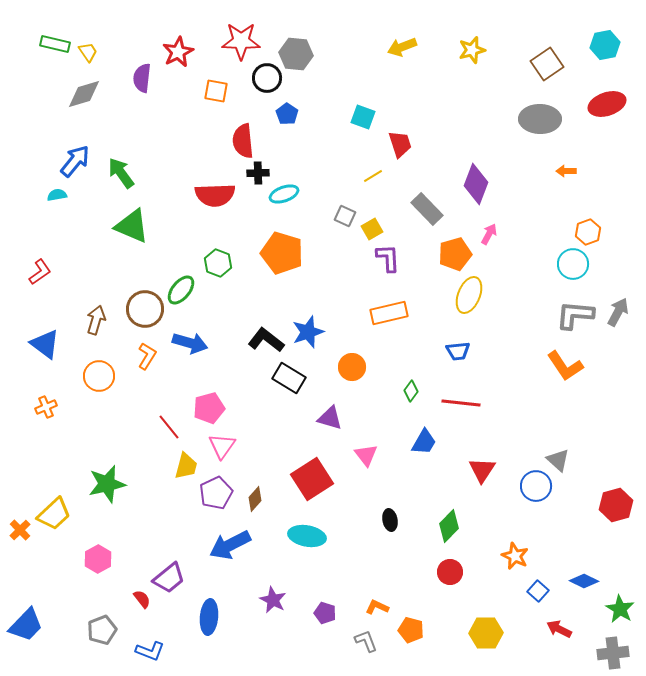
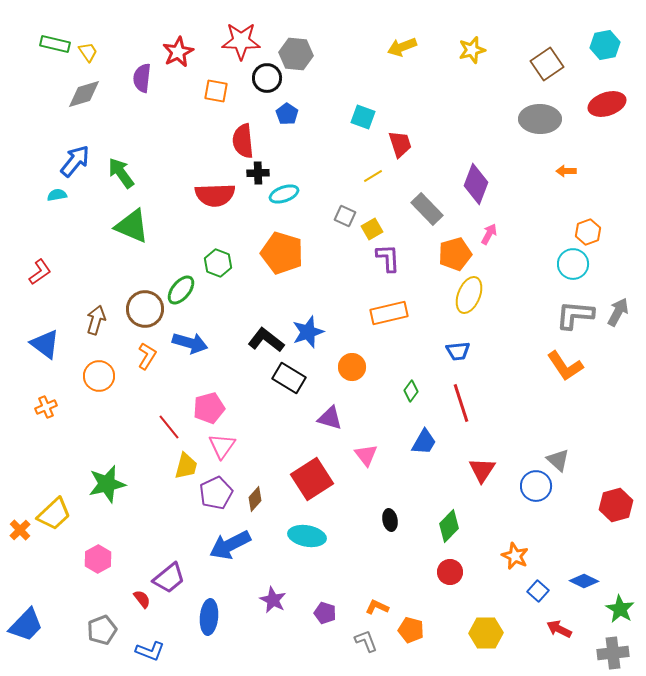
red line at (461, 403): rotated 66 degrees clockwise
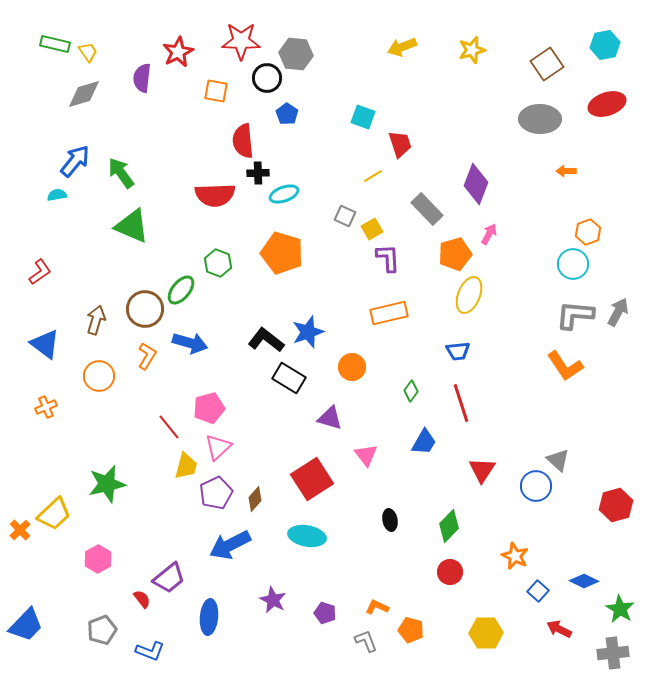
pink triangle at (222, 446): moved 4 px left, 1 px down; rotated 12 degrees clockwise
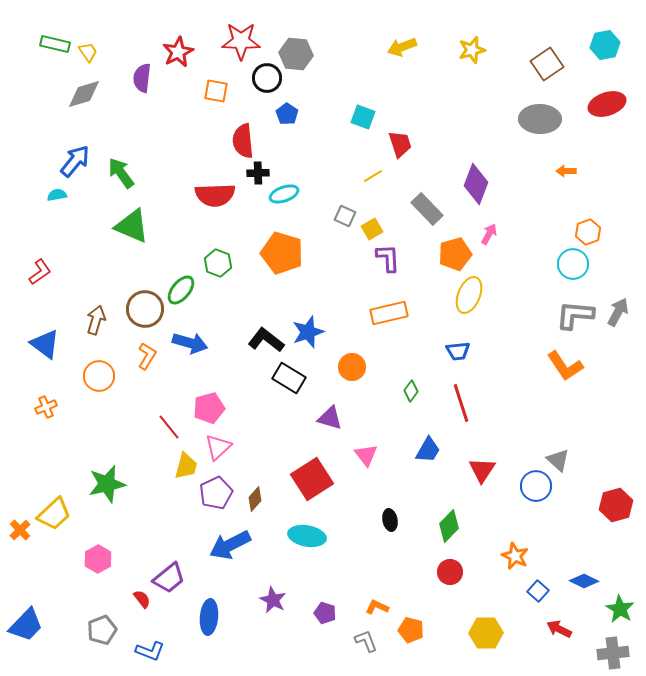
blue trapezoid at (424, 442): moved 4 px right, 8 px down
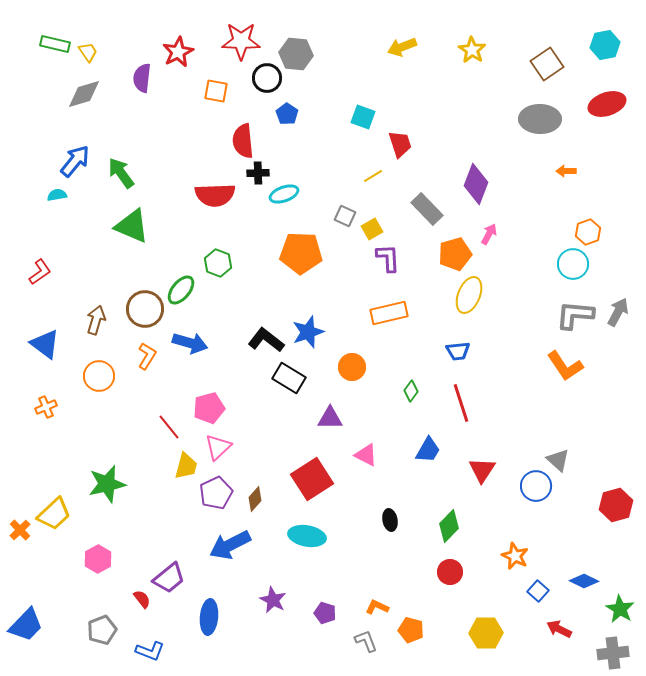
yellow star at (472, 50): rotated 24 degrees counterclockwise
orange pentagon at (282, 253): moved 19 px right; rotated 15 degrees counterclockwise
purple triangle at (330, 418): rotated 16 degrees counterclockwise
pink triangle at (366, 455): rotated 25 degrees counterclockwise
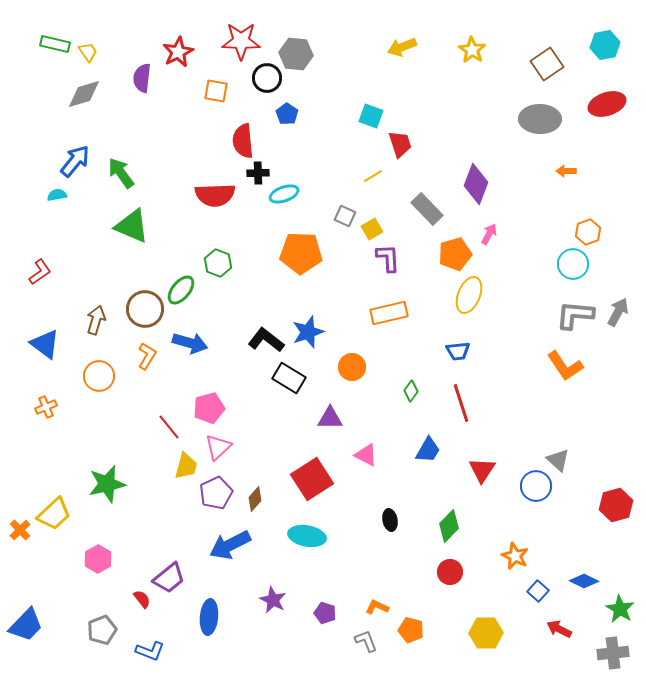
cyan square at (363, 117): moved 8 px right, 1 px up
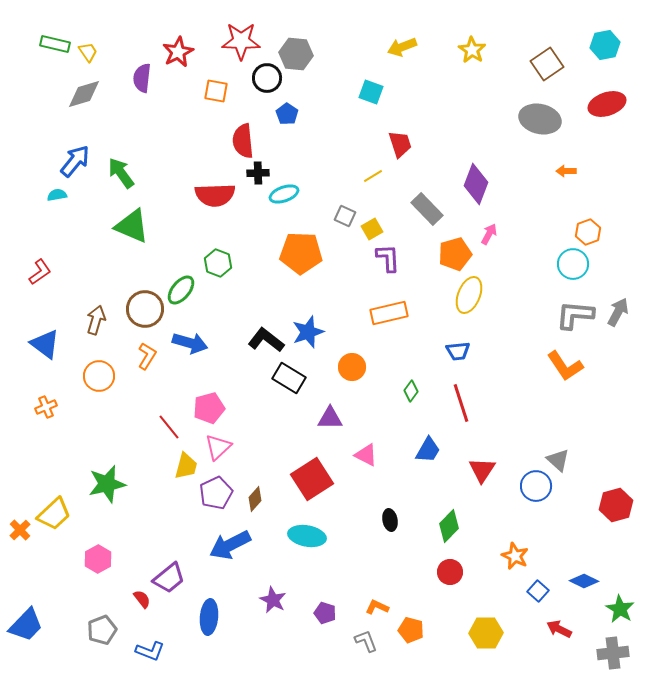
cyan square at (371, 116): moved 24 px up
gray ellipse at (540, 119): rotated 12 degrees clockwise
